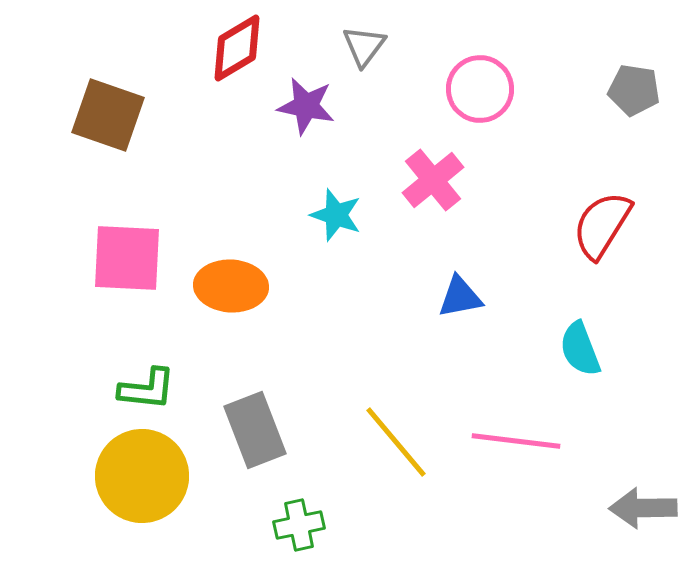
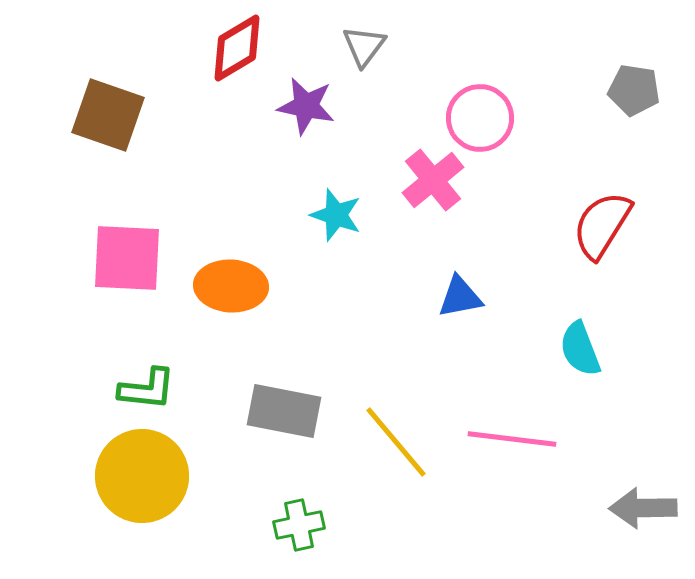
pink circle: moved 29 px down
gray rectangle: moved 29 px right, 19 px up; rotated 58 degrees counterclockwise
pink line: moved 4 px left, 2 px up
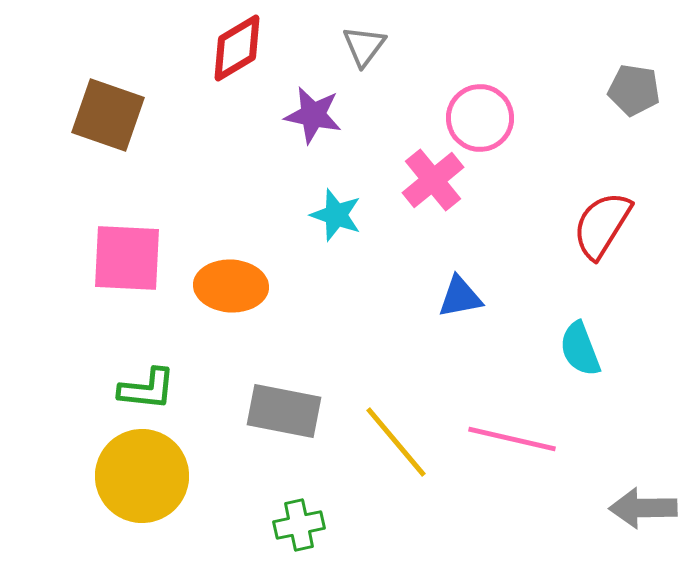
purple star: moved 7 px right, 9 px down
pink line: rotated 6 degrees clockwise
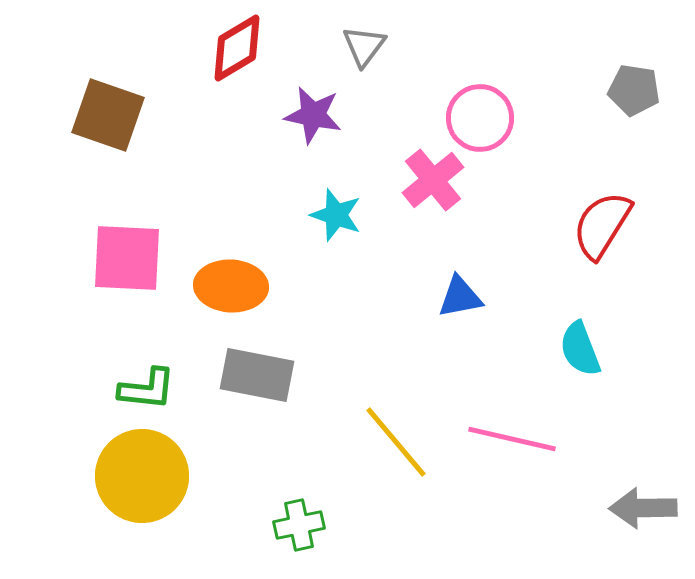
gray rectangle: moved 27 px left, 36 px up
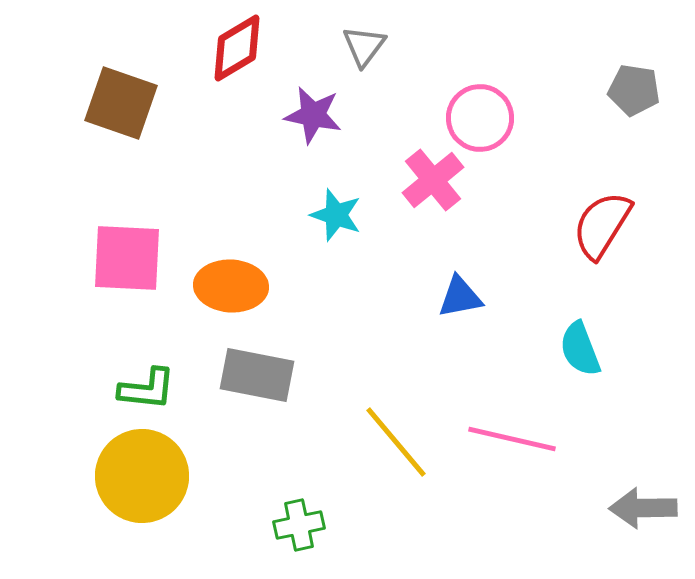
brown square: moved 13 px right, 12 px up
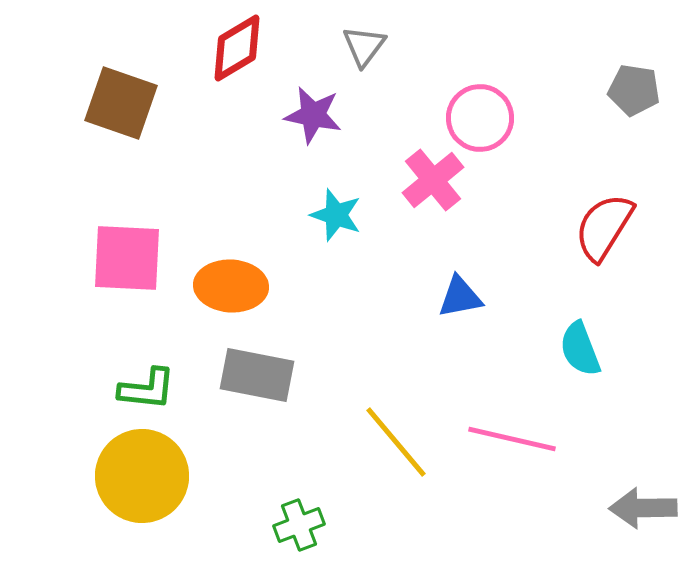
red semicircle: moved 2 px right, 2 px down
green cross: rotated 9 degrees counterclockwise
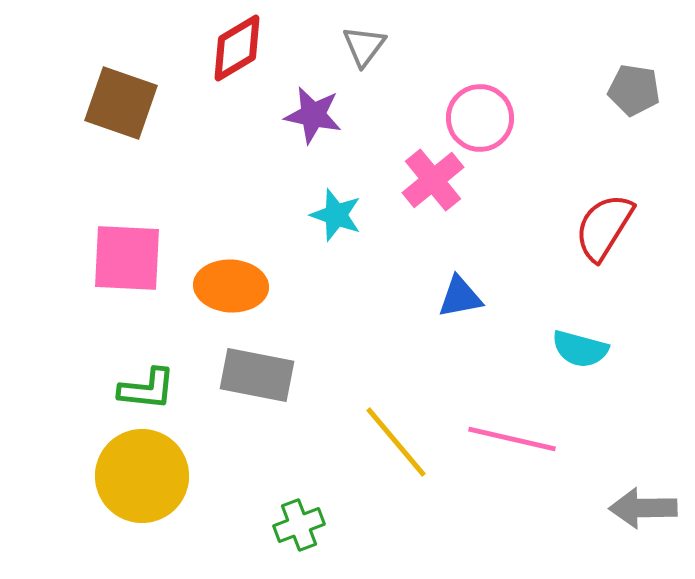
cyan semicircle: rotated 54 degrees counterclockwise
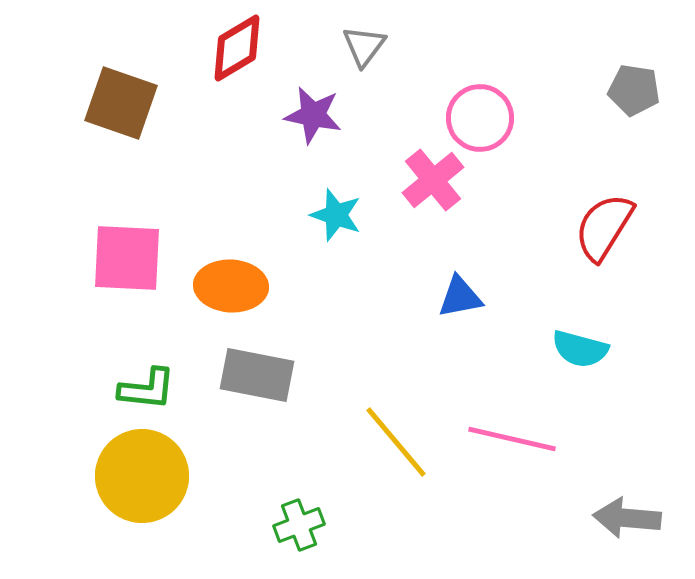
gray arrow: moved 16 px left, 10 px down; rotated 6 degrees clockwise
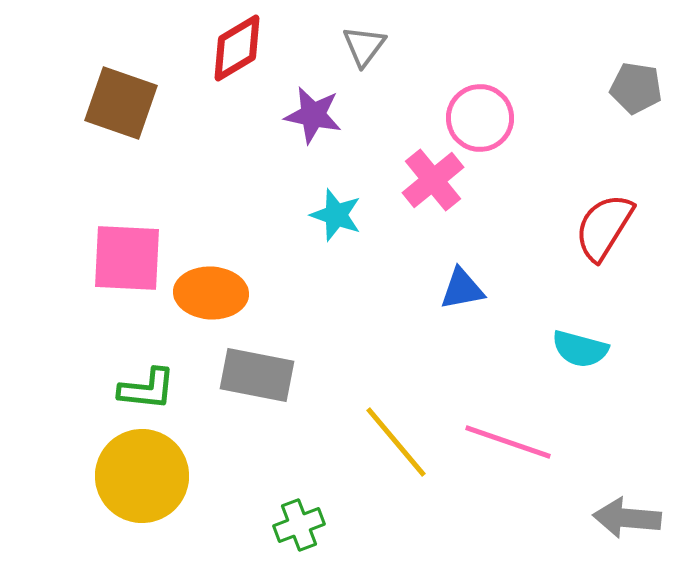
gray pentagon: moved 2 px right, 2 px up
orange ellipse: moved 20 px left, 7 px down
blue triangle: moved 2 px right, 8 px up
pink line: moved 4 px left, 3 px down; rotated 6 degrees clockwise
